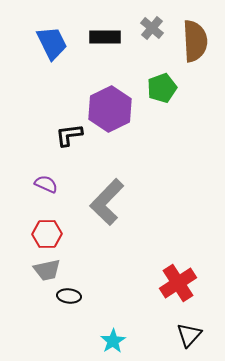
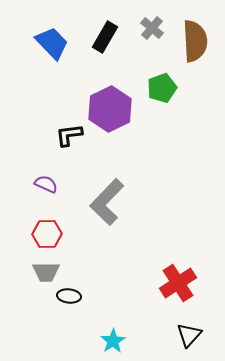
black rectangle: rotated 60 degrees counterclockwise
blue trapezoid: rotated 18 degrees counterclockwise
gray trapezoid: moved 1 px left, 2 px down; rotated 12 degrees clockwise
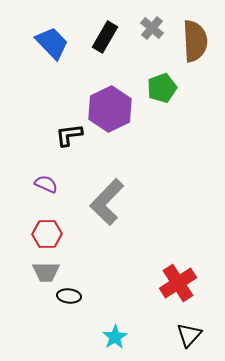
cyan star: moved 2 px right, 4 px up
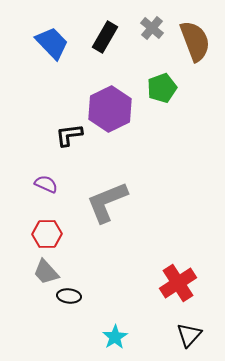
brown semicircle: rotated 18 degrees counterclockwise
gray L-shape: rotated 24 degrees clockwise
gray trapezoid: rotated 48 degrees clockwise
